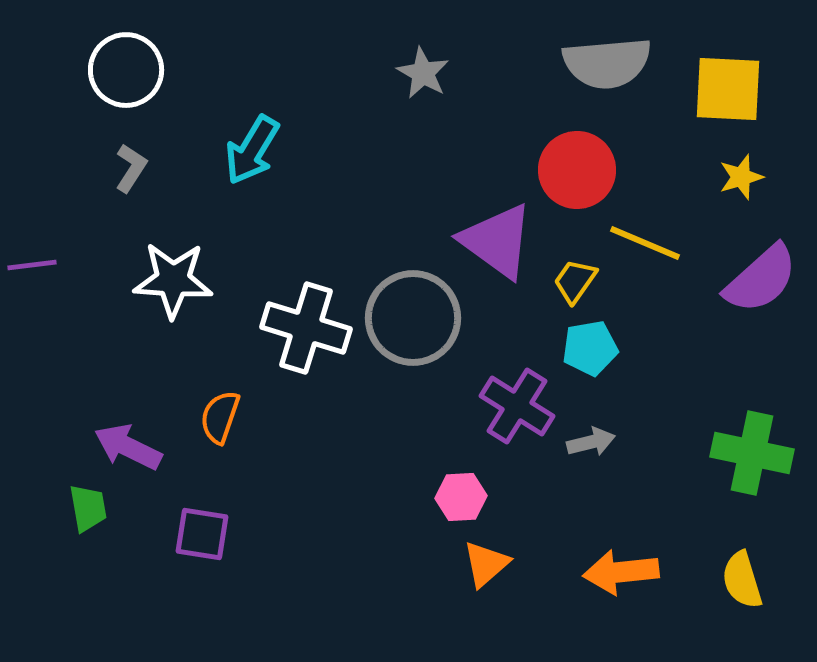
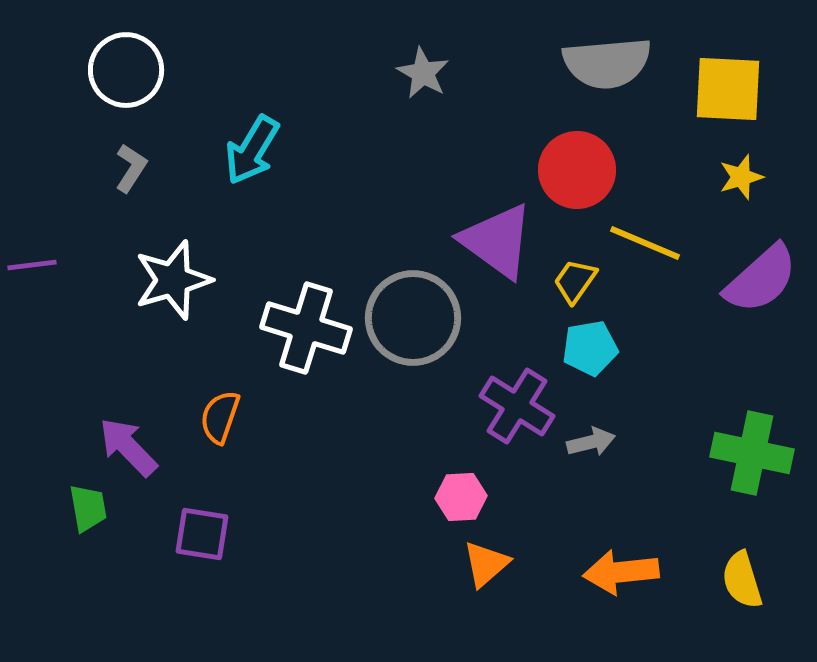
white star: rotated 20 degrees counterclockwise
purple arrow: rotated 20 degrees clockwise
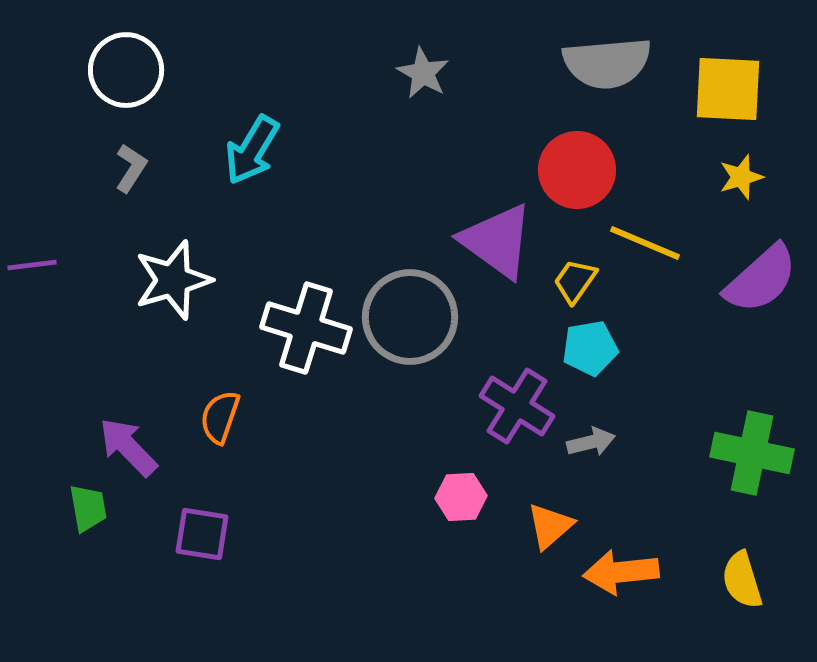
gray circle: moved 3 px left, 1 px up
orange triangle: moved 64 px right, 38 px up
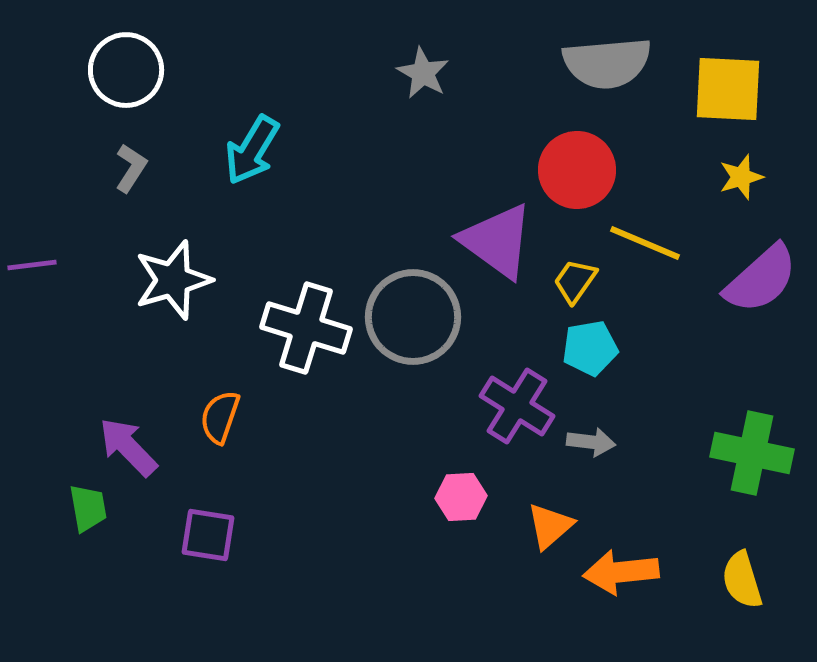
gray circle: moved 3 px right
gray arrow: rotated 21 degrees clockwise
purple square: moved 6 px right, 1 px down
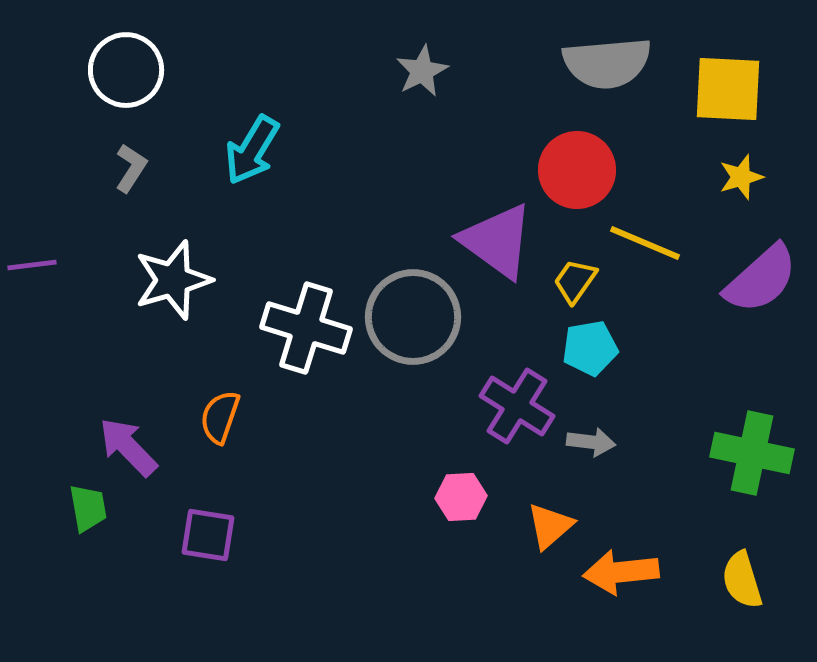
gray star: moved 1 px left, 2 px up; rotated 16 degrees clockwise
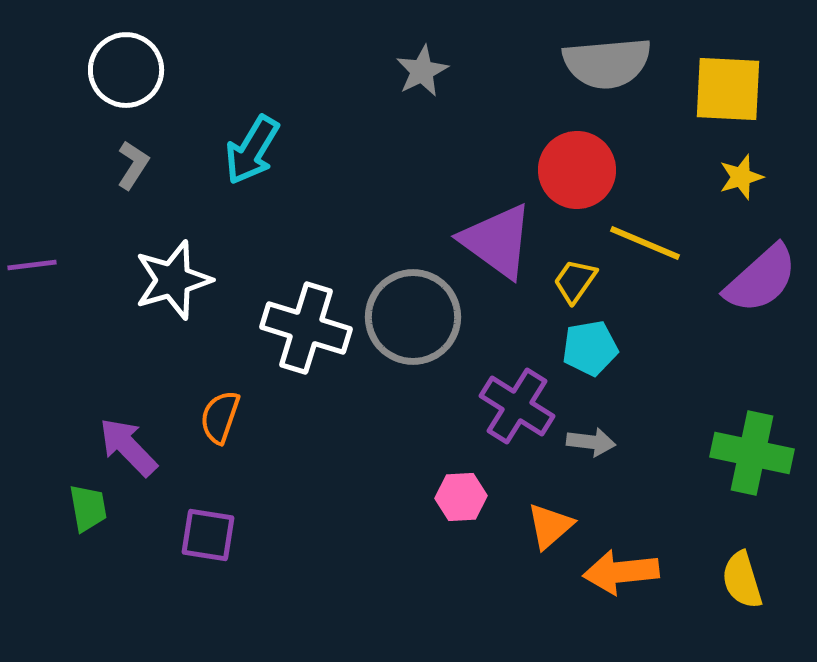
gray L-shape: moved 2 px right, 3 px up
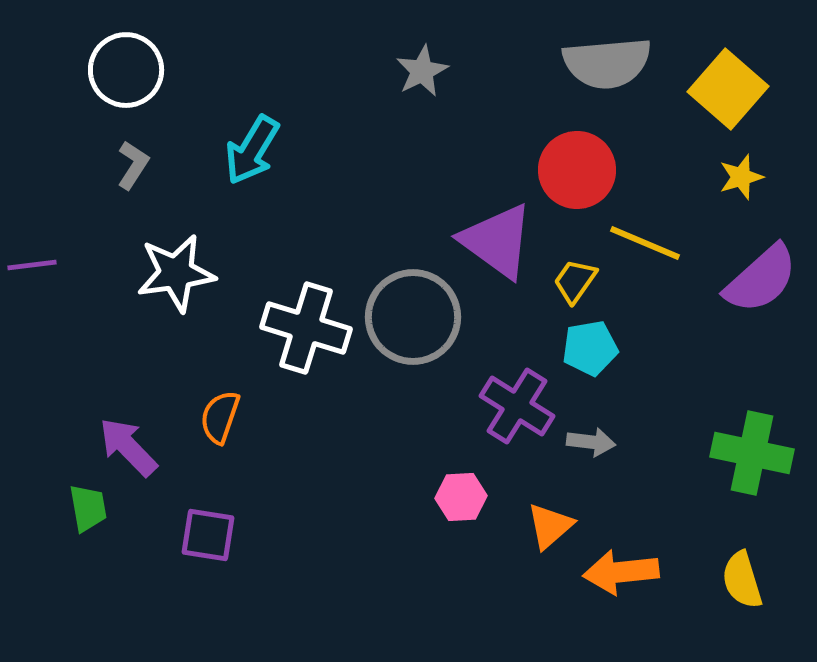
yellow square: rotated 38 degrees clockwise
white star: moved 3 px right, 7 px up; rotated 8 degrees clockwise
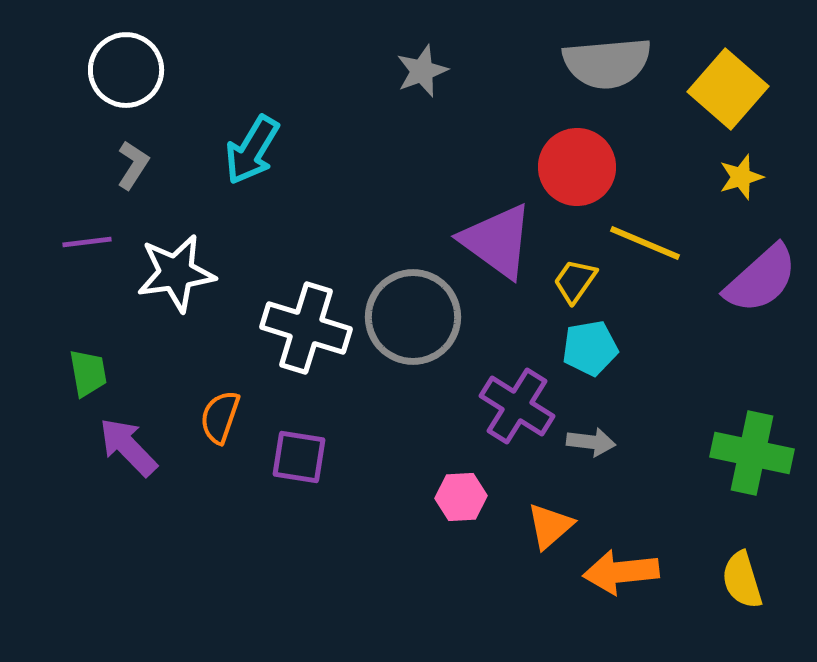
gray star: rotated 6 degrees clockwise
red circle: moved 3 px up
purple line: moved 55 px right, 23 px up
green trapezoid: moved 135 px up
purple square: moved 91 px right, 78 px up
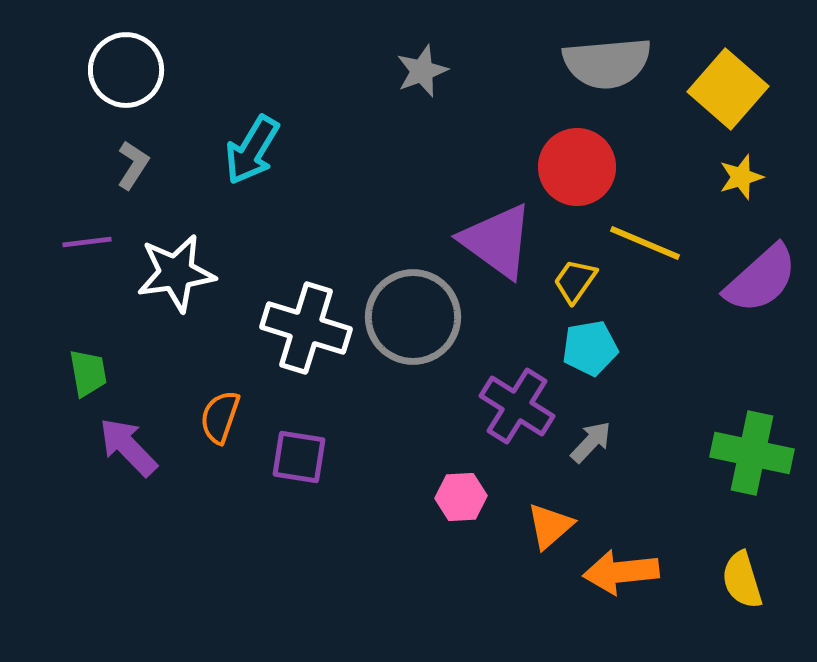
gray arrow: rotated 54 degrees counterclockwise
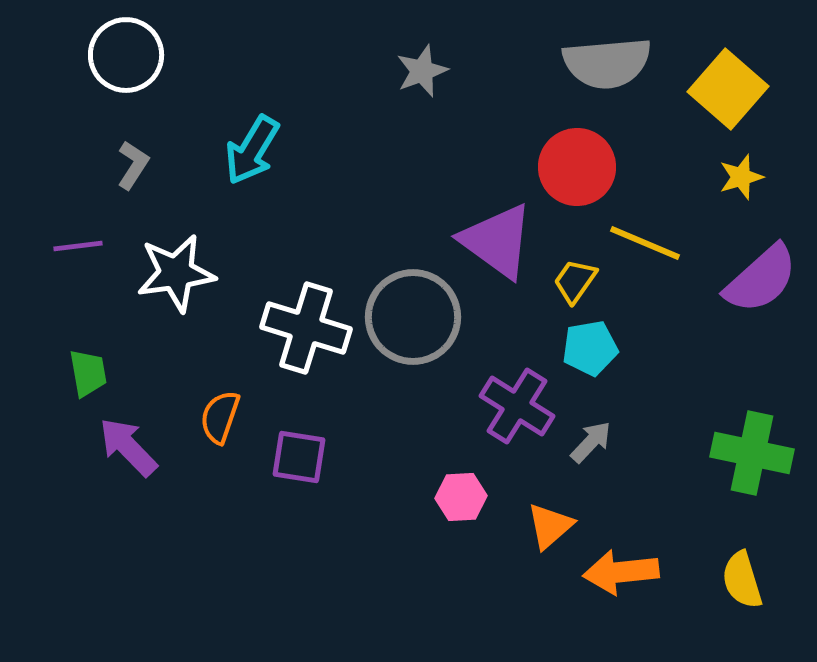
white circle: moved 15 px up
purple line: moved 9 px left, 4 px down
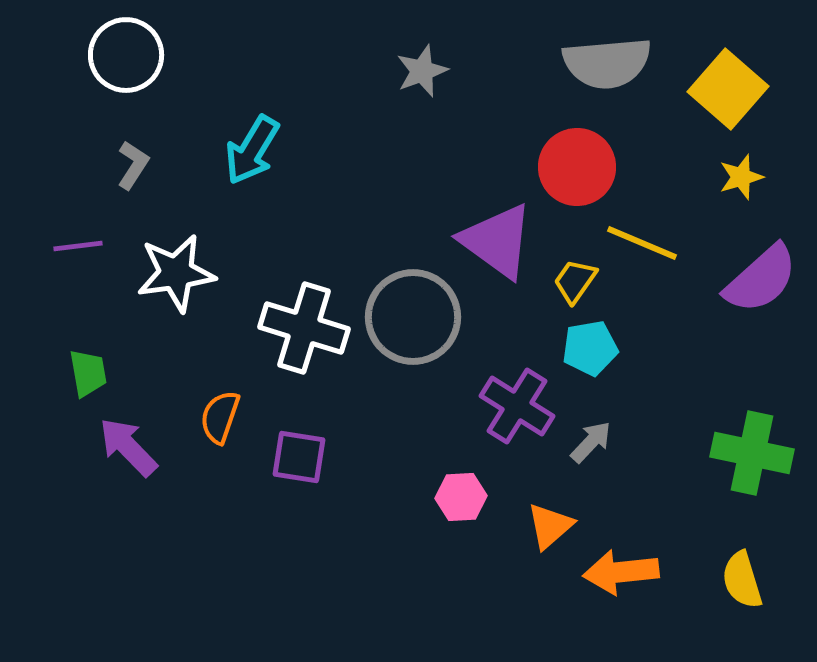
yellow line: moved 3 px left
white cross: moved 2 px left
